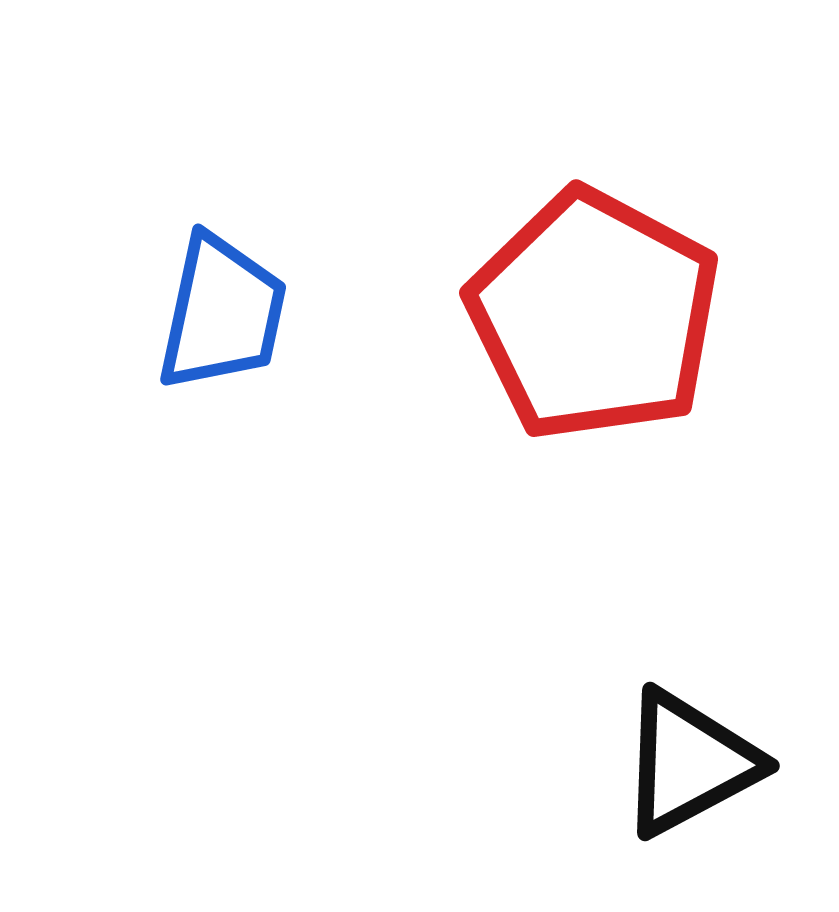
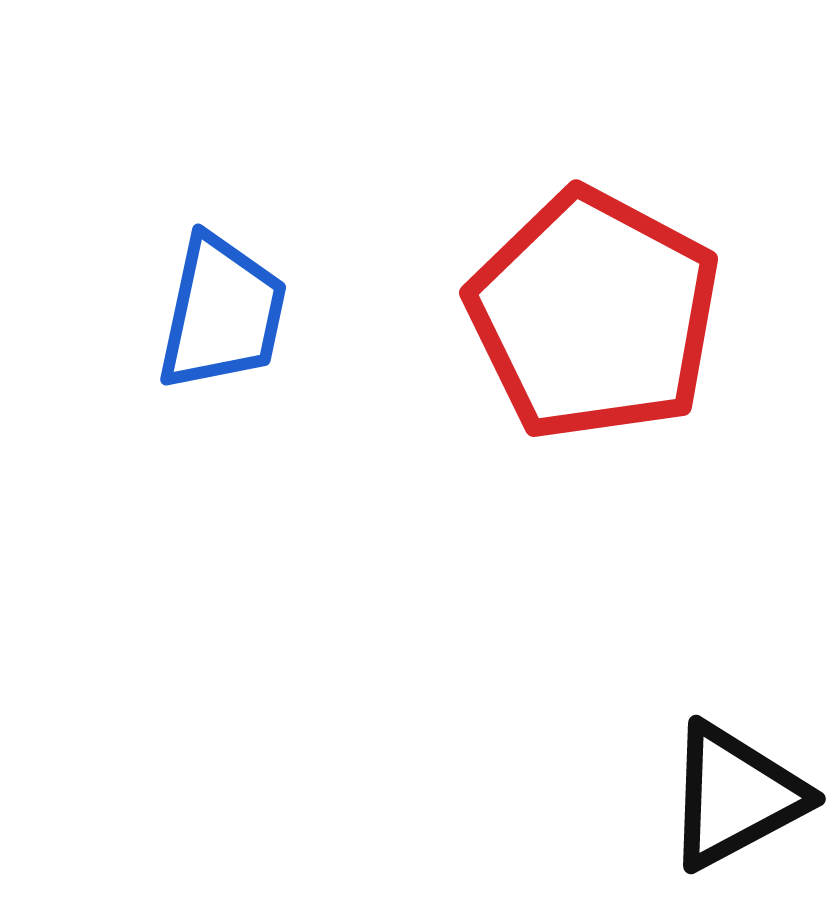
black triangle: moved 46 px right, 33 px down
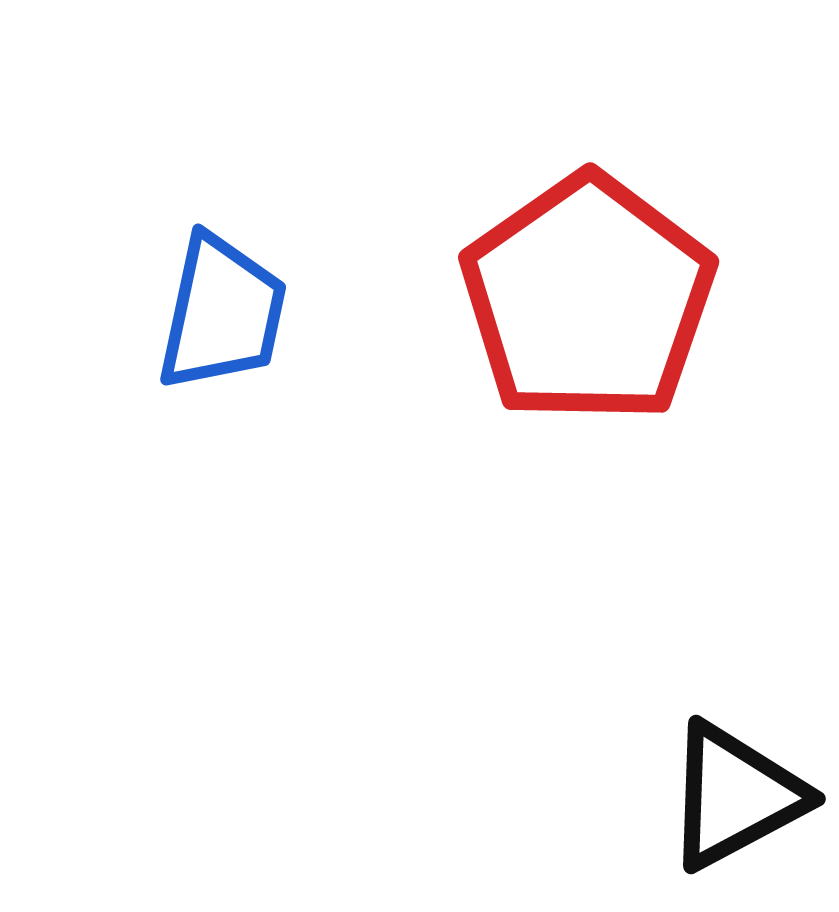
red pentagon: moved 6 px left, 16 px up; rotated 9 degrees clockwise
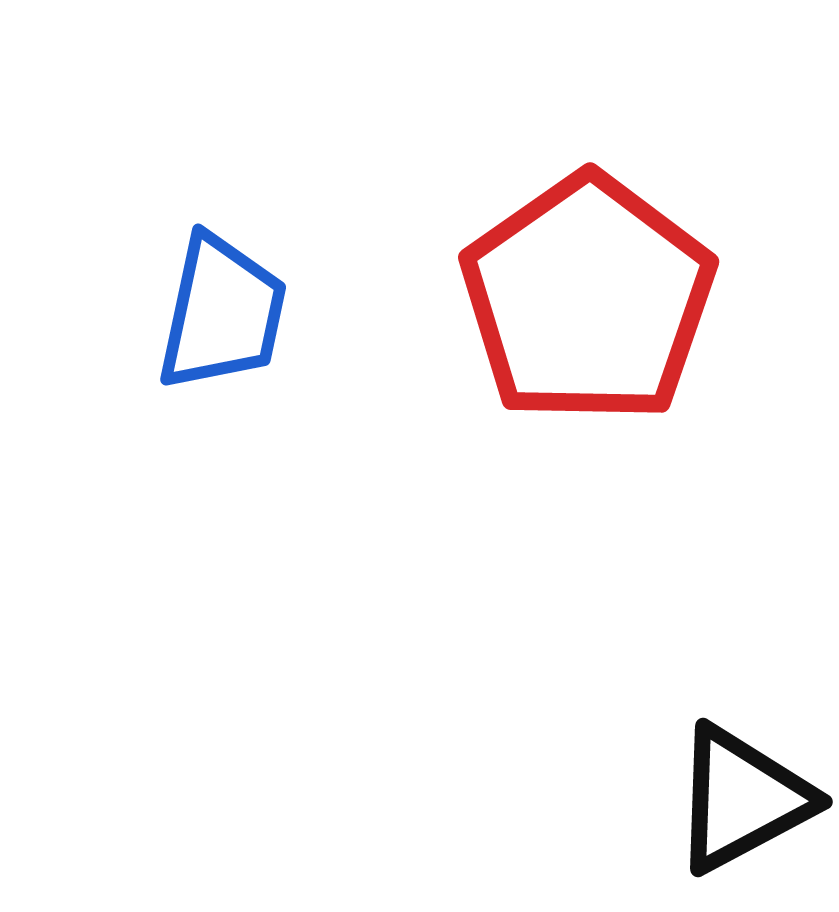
black triangle: moved 7 px right, 3 px down
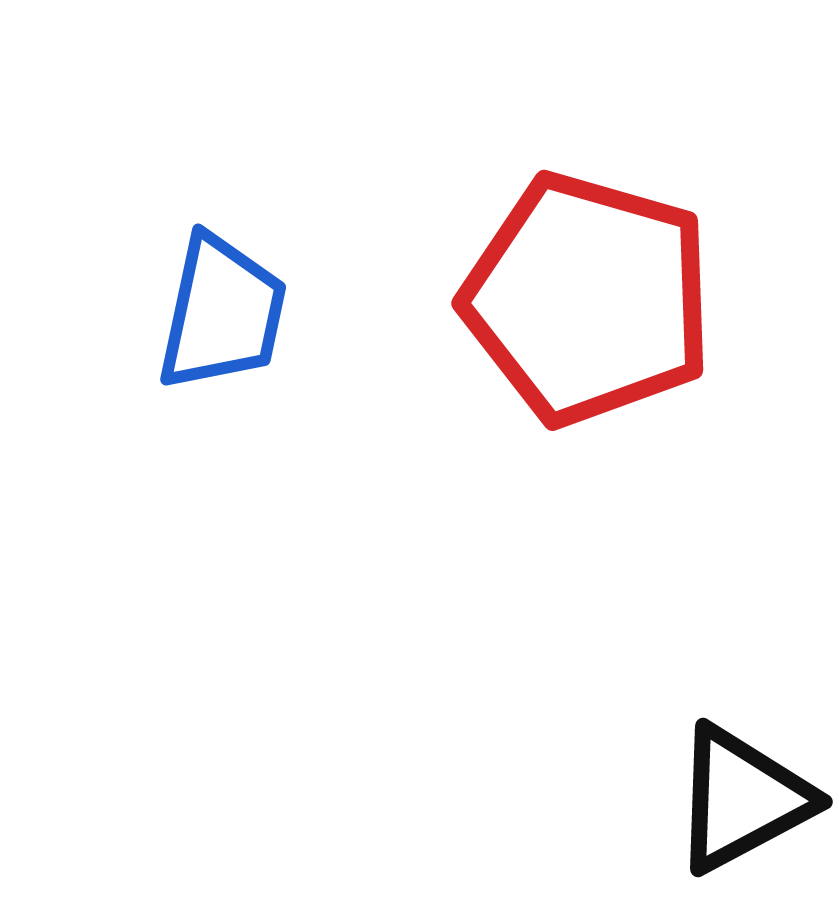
red pentagon: rotated 21 degrees counterclockwise
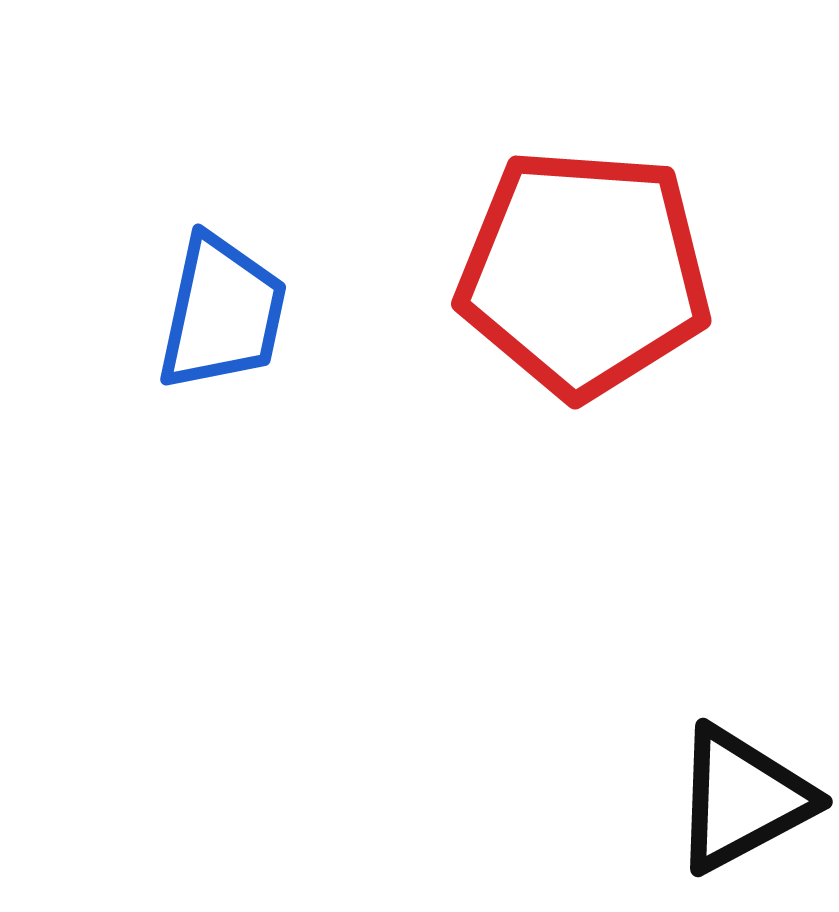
red pentagon: moved 4 px left, 26 px up; rotated 12 degrees counterclockwise
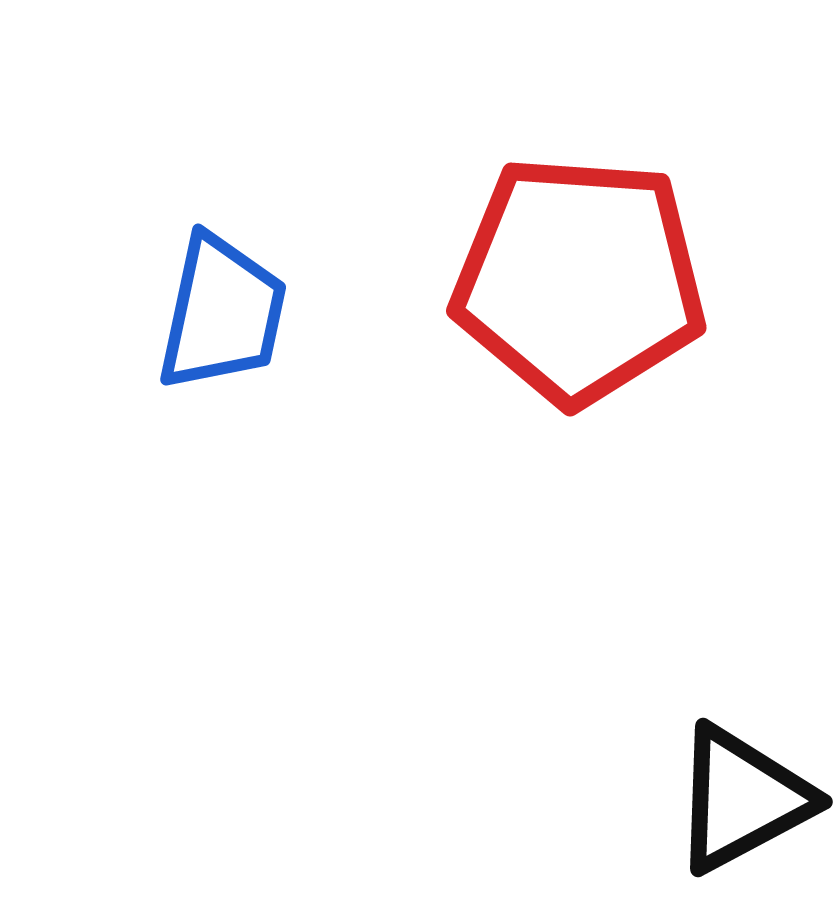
red pentagon: moved 5 px left, 7 px down
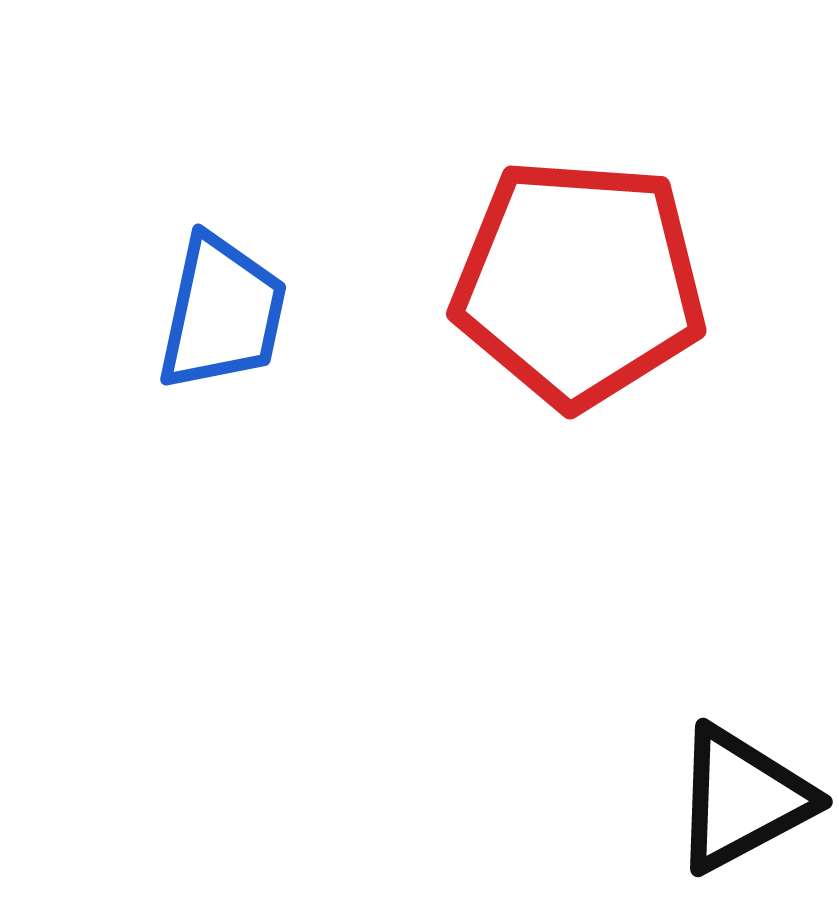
red pentagon: moved 3 px down
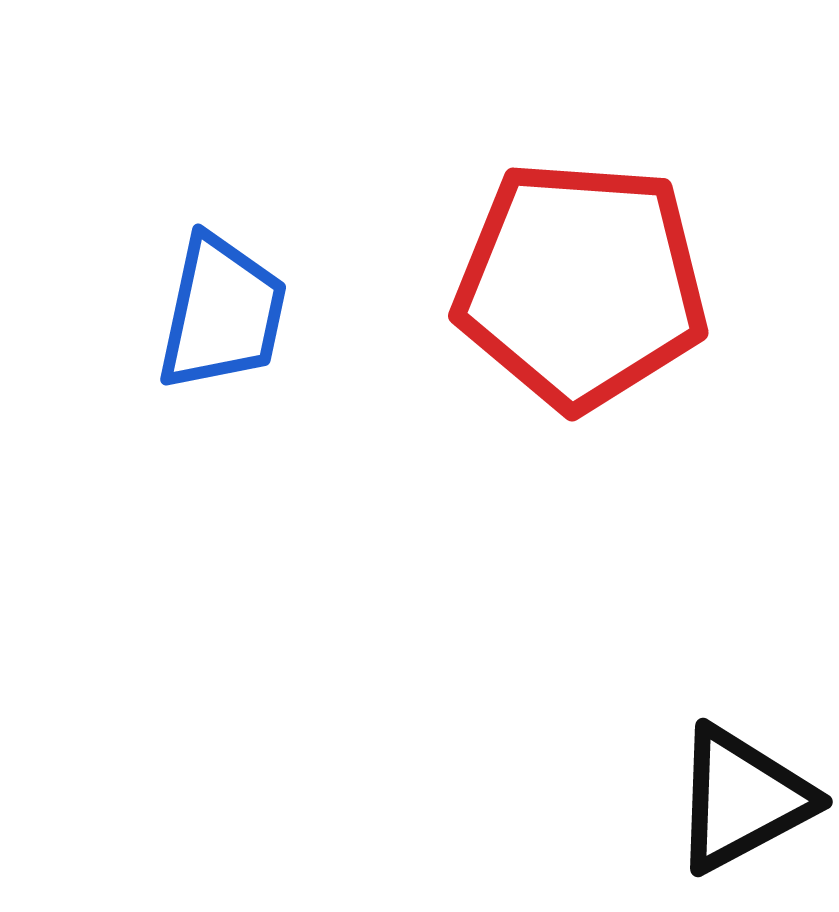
red pentagon: moved 2 px right, 2 px down
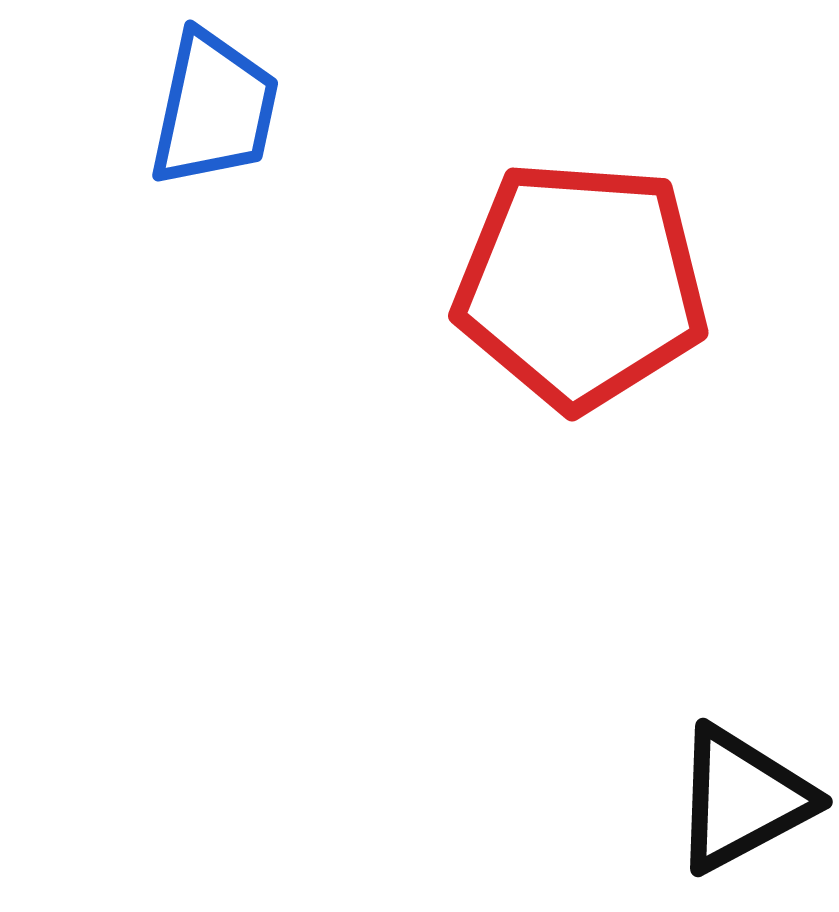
blue trapezoid: moved 8 px left, 204 px up
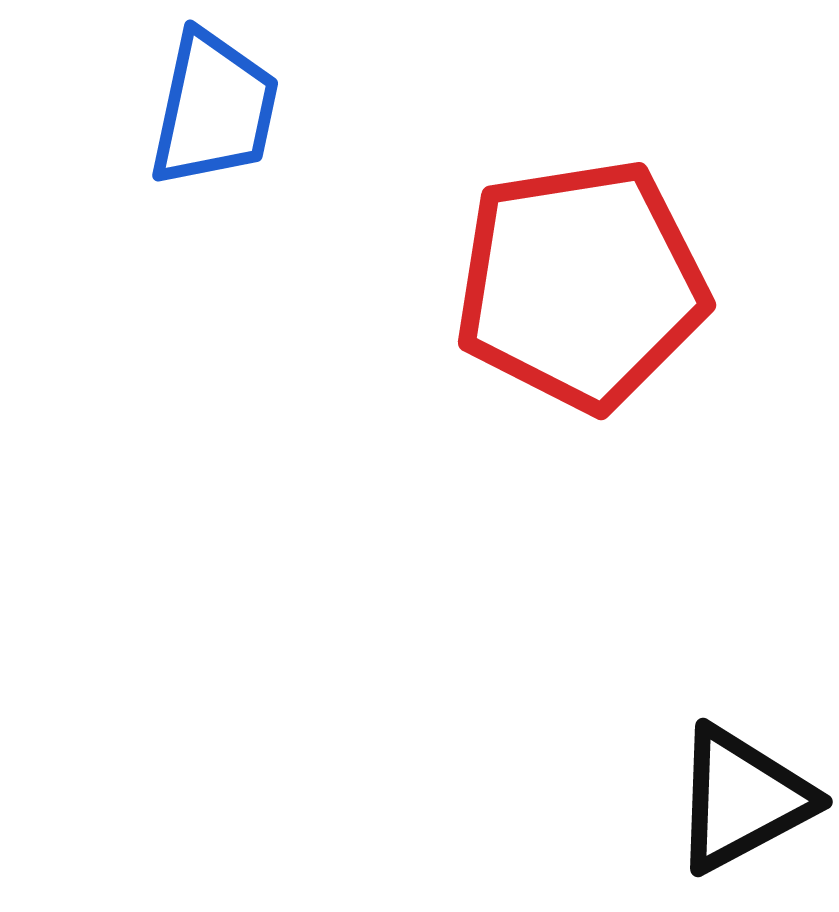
red pentagon: rotated 13 degrees counterclockwise
